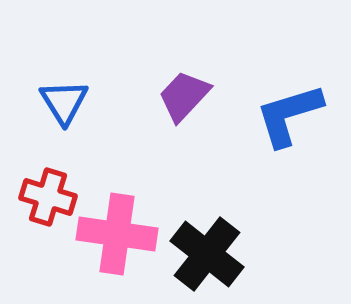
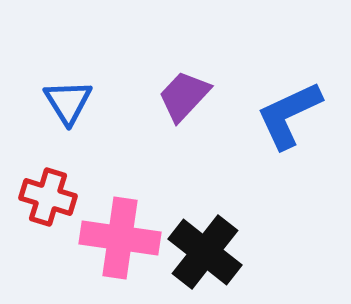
blue triangle: moved 4 px right
blue L-shape: rotated 8 degrees counterclockwise
pink cross: moved 3 px right, 4 px down
black cross: moved 2 px left, 2 px up
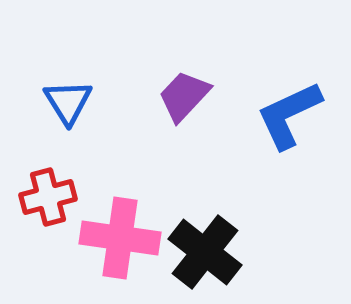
red cross: rotated 32 degrees counterclockwise
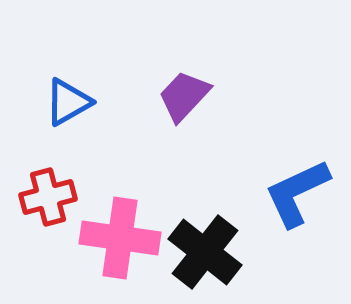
blue triangle: rotated 32 degrees clockwise
blue L-shape: moved 8 px right, 78 px down
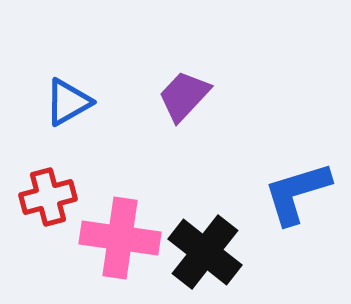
blue L-shape: rotated 8 degrees clockwise
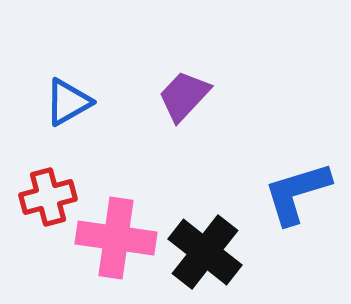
pink cross: moved 4 px left
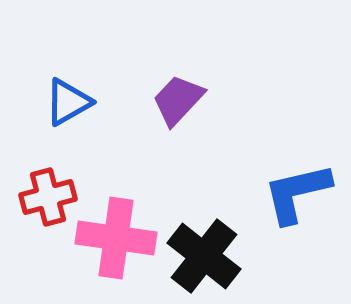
purple trapezoid: moved 6 px left, 4 px down
blue L-shape: rotated 4 degrees clockwise
black cross: moved 1 px left, 4 px down
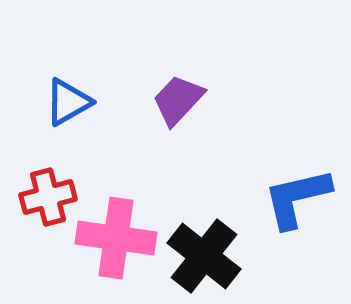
blue L-shape: moved 5 px down
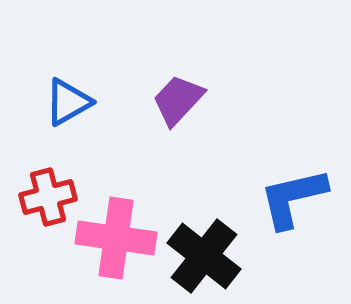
blue L-shape: moved 4 px left
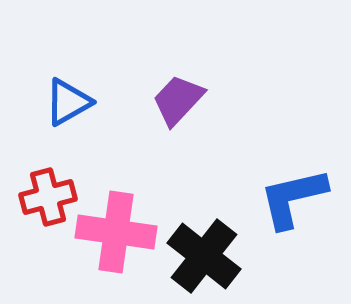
pink cross: moved 6 px up
